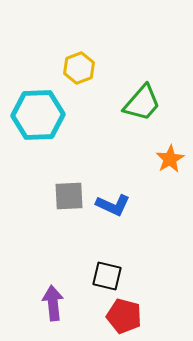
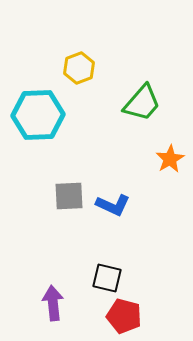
black square: moved 2 px down
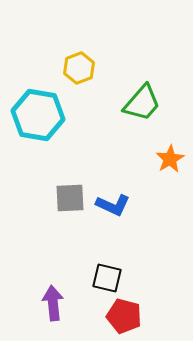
cyan hexagon: rotated 12 degrees clockwise
gray square: moved 1 px right, 2 px down
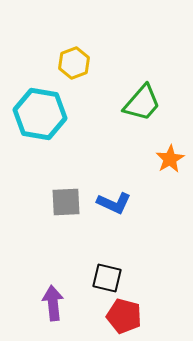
yellow hexagon: moved 5 px left, 5 px up
cyan hexagon: moved 2 px right, 1 px up
gray square: moved 4 px left, 4 px down
blue L-shape: moved 1 px right, 2 px up
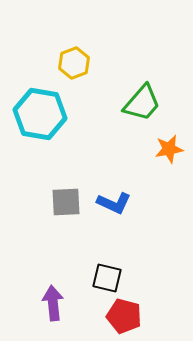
orange star: moved 1 px left, 10 px up; rotated 20 degrees clockwise
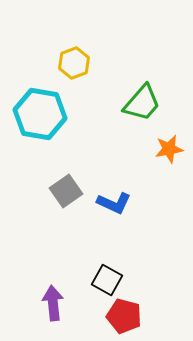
gray square: moved 11 px up; rotated 32 degrees counterclockwise
black square: moved 2 px down; rotated 16 degrees clockwise
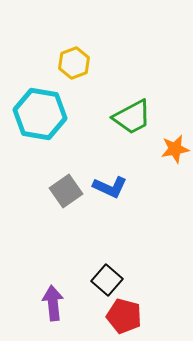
green trapezoid: moved 10 px left, 14 px down; rotated 21 degrees clockwise
orange star: moved 6 px right
blue L-shape: moved 4 px left, 16 px up
black square: rotated 12 degrees clockwise
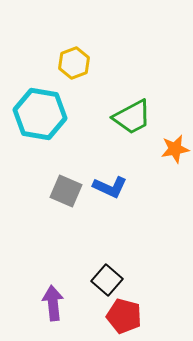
gray square: rotated 32 degrees counterclockwise
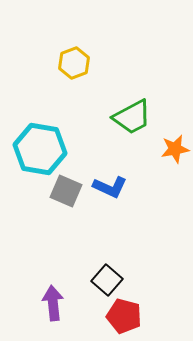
cyan hexagon: moved 35 px down
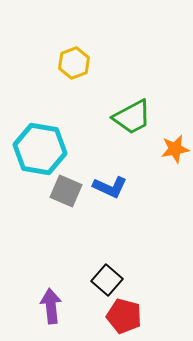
purple arrow: moved 2 px left, 3 px down
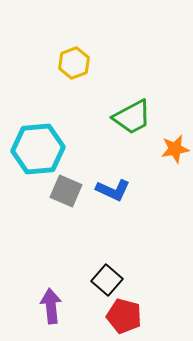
cyan hexagon: moved 2 px left; rotated 15 degrees counterclockwise
blue L-shape: moved 3 px right, 3 px down
